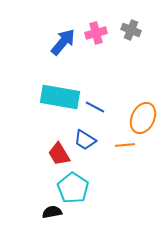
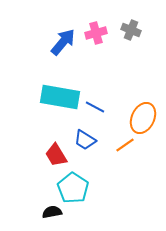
orange line: rotated 30 degrees counterclockwise
red trapezoid: moved 3 px left, 1 px down
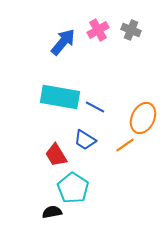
pink cross: moved 2 px right, 3 px up; rotated 15 degrees counterclockwise
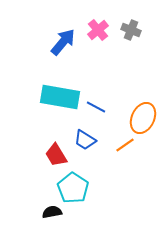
pink cross: rotated 10 degrees counterclockwise
blue line: moved 1 px right
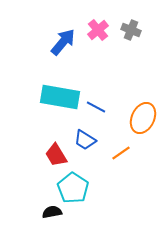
orange line: moved 4 px left, 8 px down
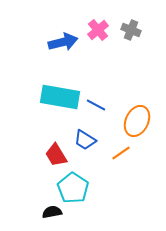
blue arrow: rotated 36 degrees clockwise
blue line: moved 2 px up
orange ellipse: moved 6 px left, 3 px down
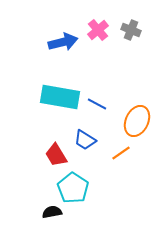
blue line: moved 1 px right, 1 px up
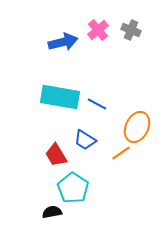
orange ellipse: moved 6 px down
